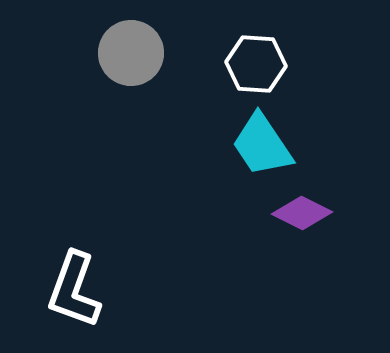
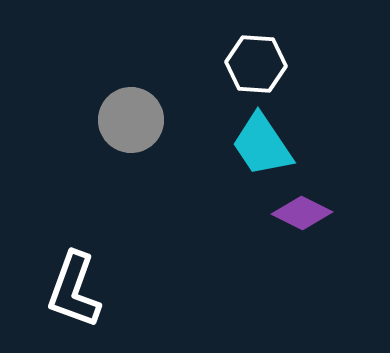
gray circle: moved 67 px down
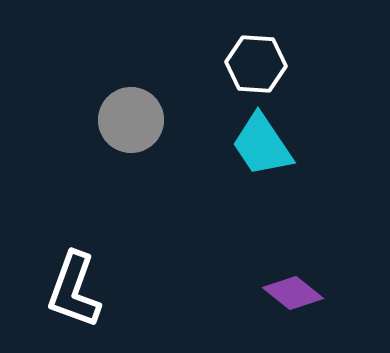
purple diamond: moved 9 px left, 80 px down; rotated 12 degrees clockwise
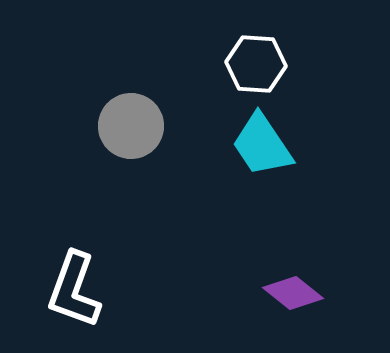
gray circle: moved 6 px down
